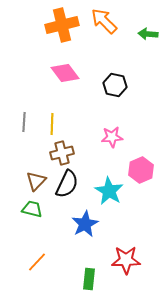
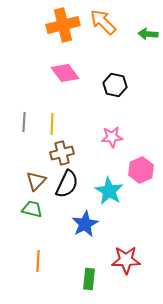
orange arrow: moved 1 px left, 1 px down
orange cross: moved 1 px right
orange line: moved 1 px right, 1 px up; rotated 40 degrees counterclockwise
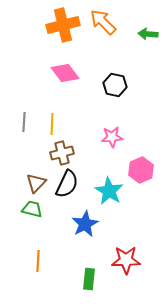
brown triangle: moved 2 px down
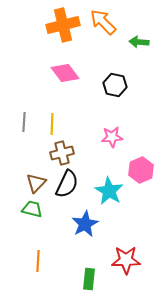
green arrow: moved 9 px left, 8 px down
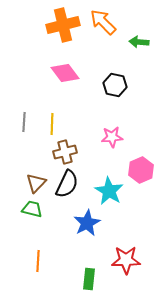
brown cross: moved 3 px right, 1 px up
blue star: moved 2 px right, 1 px up
